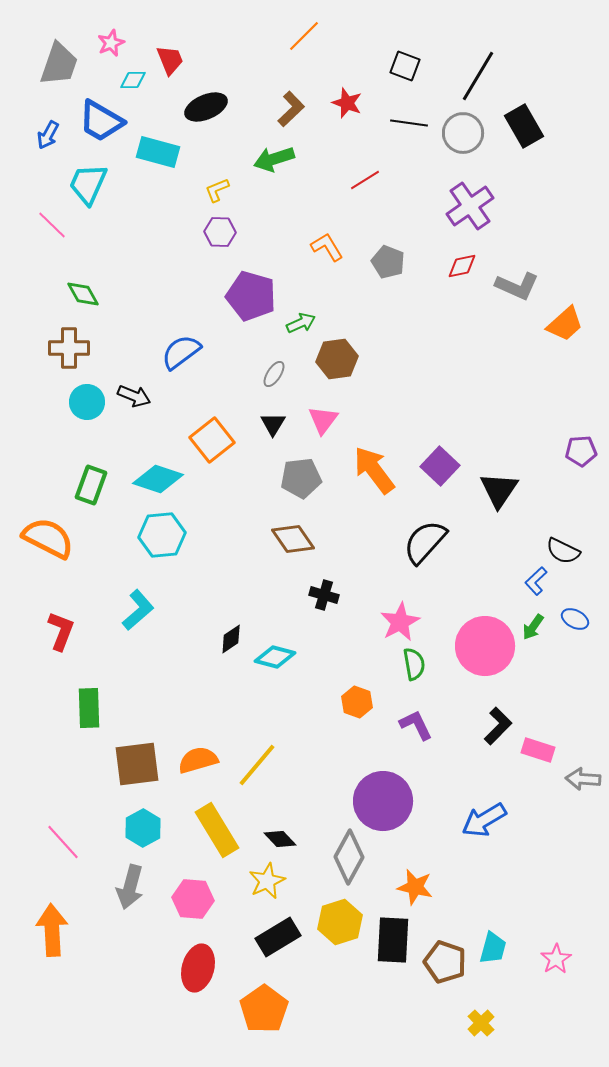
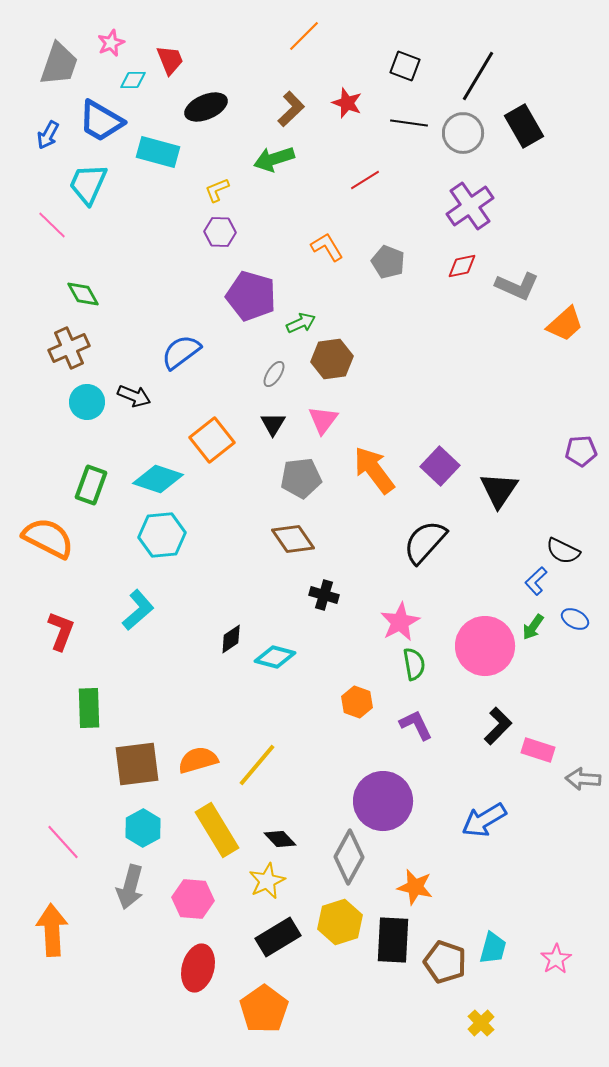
brown cross at (69, 348): rotated 24 degrees counterclockwise
brown hexagon at (337, 359): moved 5 px left
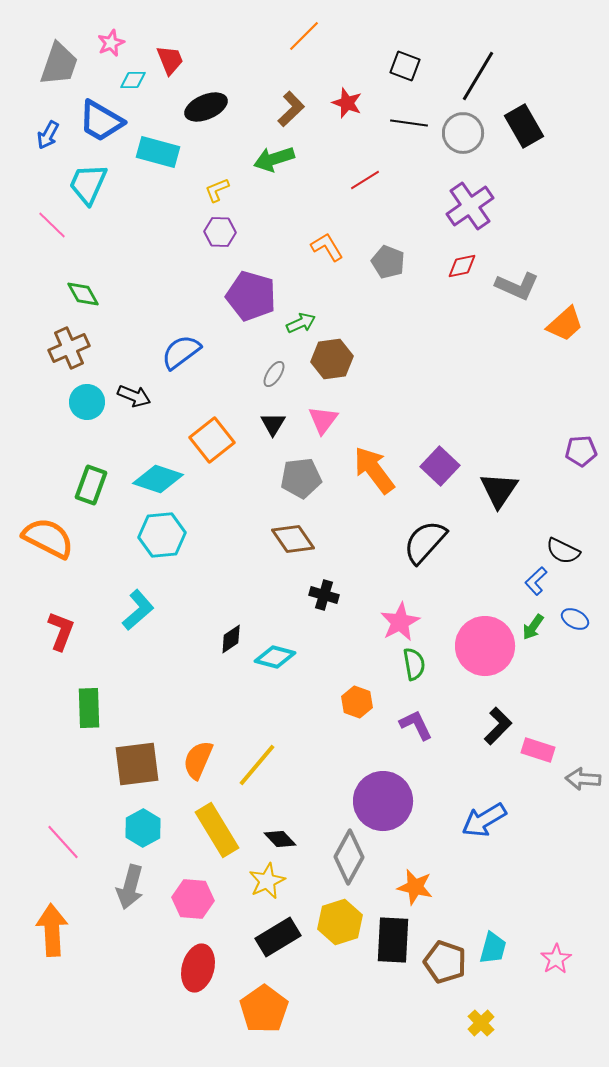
orange semicircle at (198, 760): rotated 51 degrees counterclockwise
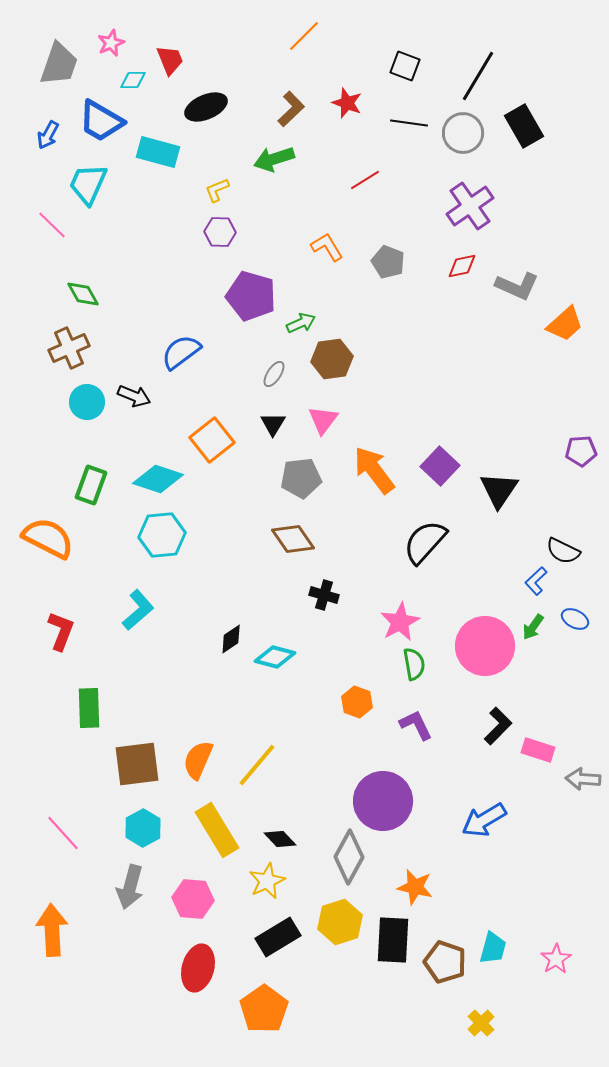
pink line at (63, 842): moved 9 px up
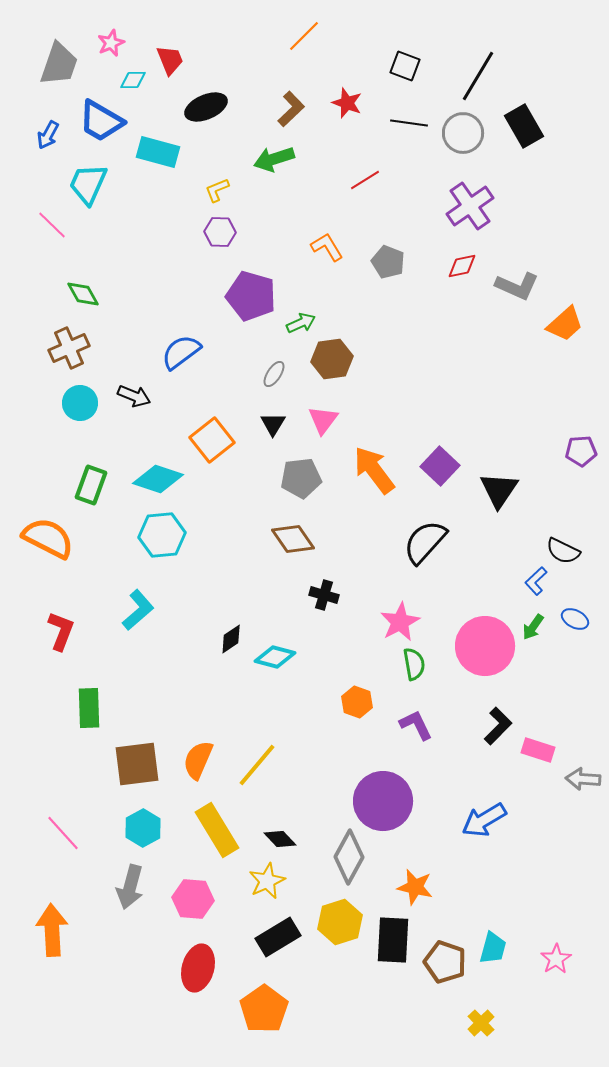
cyan circle at (87, 402): moved 7 px left, 1 px down
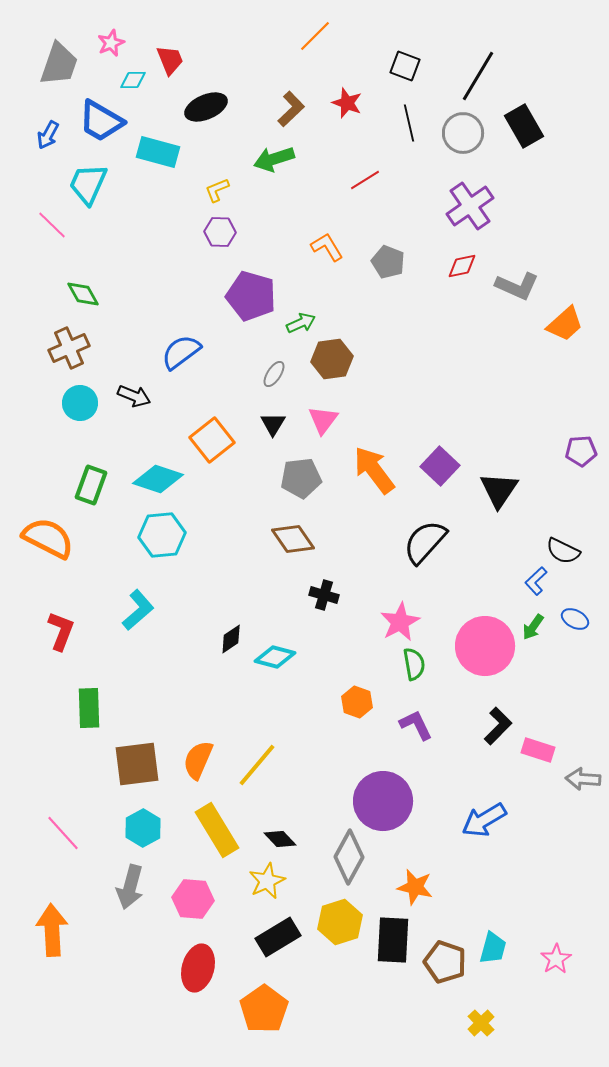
orange line at (304, 36): moved 11 px right
black line at (409, 123): rotated 69 degrees clockwise
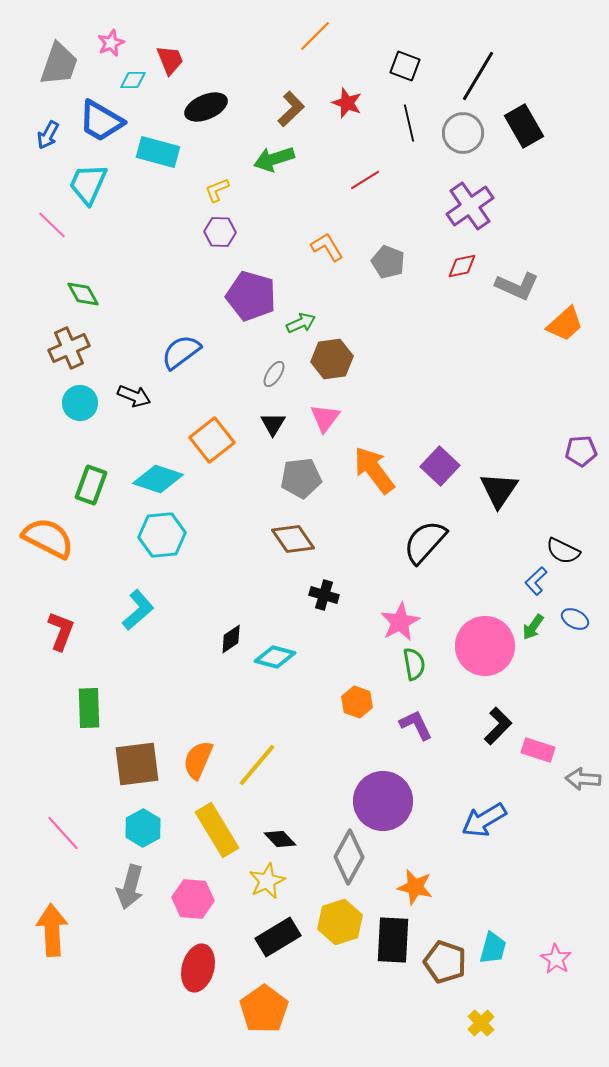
pink triangle at (323, 420): moved 2 px right, 2 px up
pink star at (556, 959): rotated 8 degrees counterclockwise
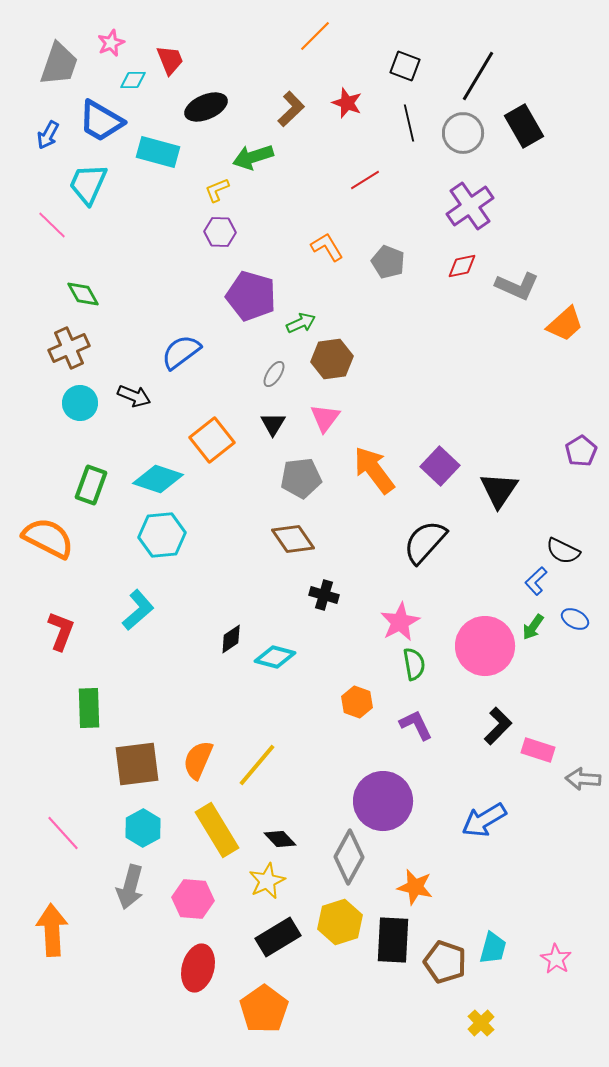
green arrow at (274, 159): moved 21 px left, 2 px up
purple pentagon at (581, 451): rotated 28 degrees counterclockwise
